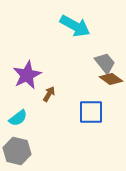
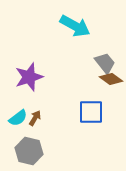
purple star: moved 2 px right, 2 px down; rotated 8 degrees clockwise
brown arrow: moved 14 px left, 24 px down
gray hexagon: moved 12 px right
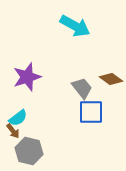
gray trapezoid: moved 23 px left, 25 px down
purple star: moved 2 px left
brown arrow: moved 22 px left, 13 px down; rotated 112 degrees clockwise
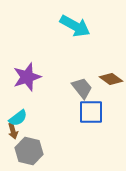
brown arrow: rotated 21 degrees clockwise
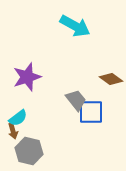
gray trapezoid: moved 6 px left, 12 px down
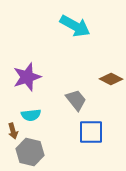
brown diamond: rotated 10 degrees counterclockwise
blue square: moved 20 px down
cyan semicircle: moved 13 px right, 3 px up; rotated 30 degrees clockwise
gray hexagon: moved 1 px right, 1 px down
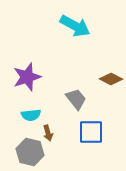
gray trapezoid: moved 1 px up
brown arrow: moved 35 px right, 2 px down
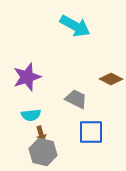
gray trapezoid: rotated 25 degrees counterclockwise
brown arrow: moved 7 px left, 1 px down
gray hexagon: moved 13 px right
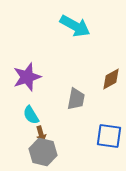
brown diamond: rotated 55 degrees counterclockwise
gray trapezoid: rotated 75 degrees clockwise
cyan semicircle: rotated 66 degrees clockwise
blue square: moved 18 px right, 4 px down; rotated 8 degrees clockwise
